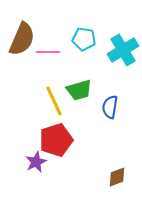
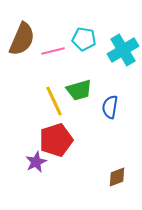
pink line: moved 5 px right, 1 px up; rotated 15 degrees counterclockwise
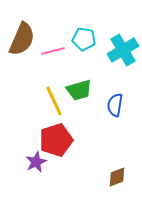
blue semicircle: moved 5 px right, 2 px up
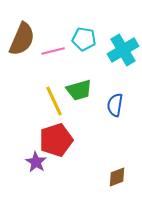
purple star: rotated 15 degrees counterclockwise
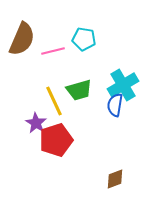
cyan cross: moved 35 px down
purple star: moved 39 px up
brown diamond: moved 2 px left, 2 px down
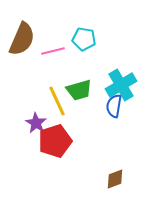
cyan cross: moved 2 px left
yellow line: moved 3 px right
blue semicircle: moved 1 px left, 1 px down
red pentagon: moved 1 px left, 1 px down
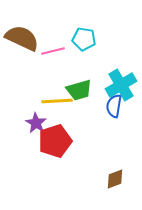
brown semicircle: moved 1 px up; rotated 88 degrees counterclockwise
yellow line: rotated 68 degrees counterclockwise
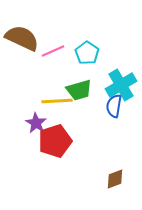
cyan pentagon: moved 3 px right, 14 px down; rotated 25 degrees clockwise
pink line: rotated 10 degrees counterclockwise
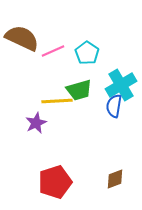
purple star: rotated 15 degrees clockwise
red pentagon: moved 41 px down
